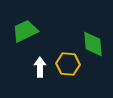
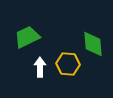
green trapezoid: moved 2 px right, 6 px down
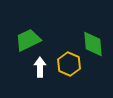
green trapezoid: moved 1 px right, 3 px down
yellow hexagon: moved 1 px right; rotated 20 degrees clockwise
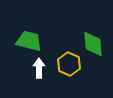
green trapezoid: moved 1 px right, 1 px down; rotated 40 degrees clockwise
white arrow: moved 1 px left, 1 px down
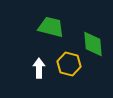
green trapezoid: moved 22 px right, 14 px up
yellow hexagon: rotated 10 degrees counterclockwise
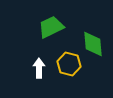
green trapezoid: rotated 40 degrees counterclockwise
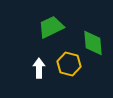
green diamond: moved 1 px up
